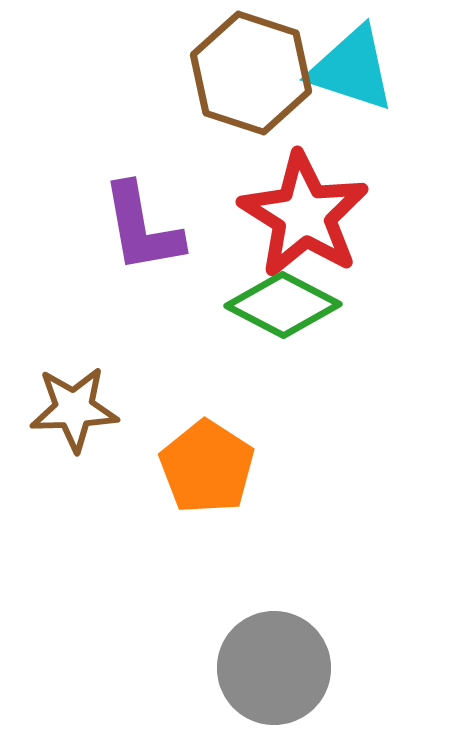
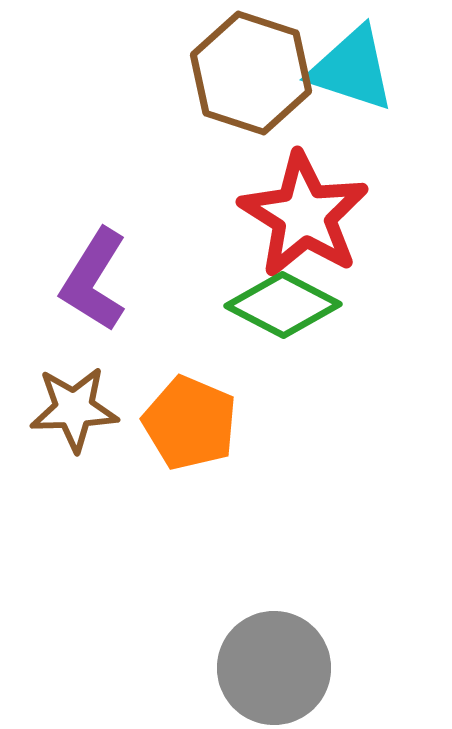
purple L-shape: moved 48 px left, 52 px down; rotated 42 degrees clockwise
orange pentagon: moved 17 px left, 44 px up; rotated 10 degrees counterclockwise
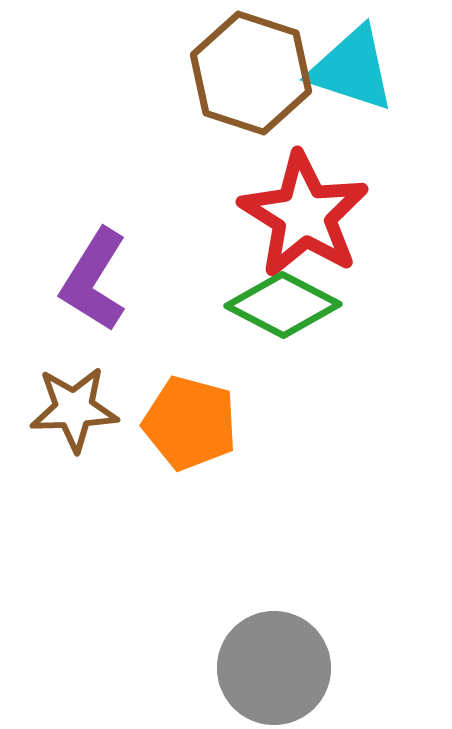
orange pentagon: rotated 8 degrees counterclockwise
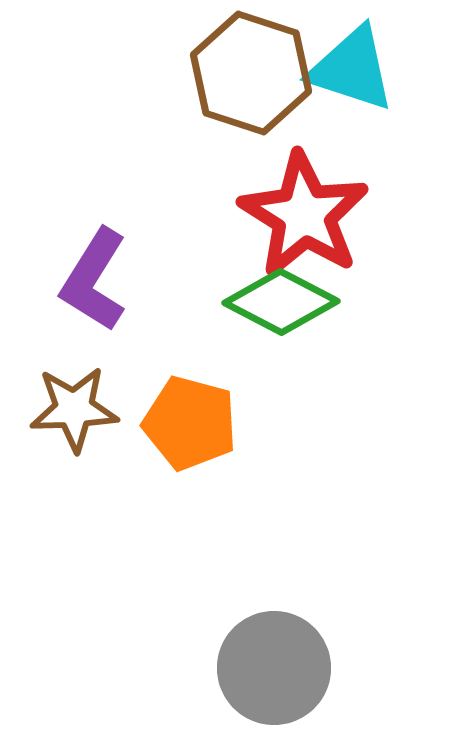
green diamond: moved 2 px left, 3 px up
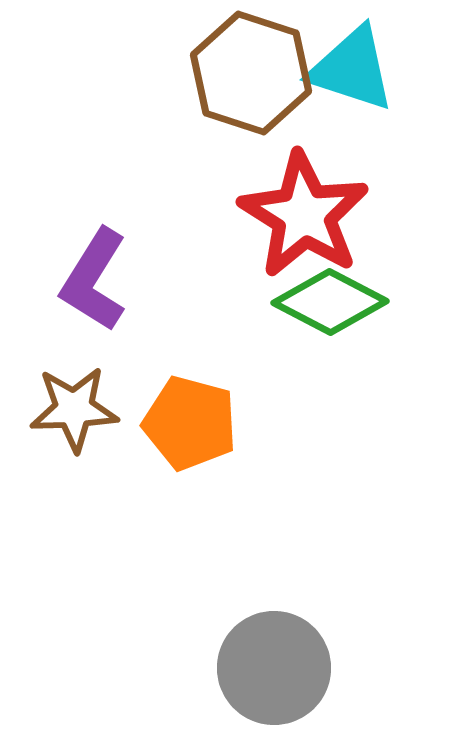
green diamond: moved 49 px right
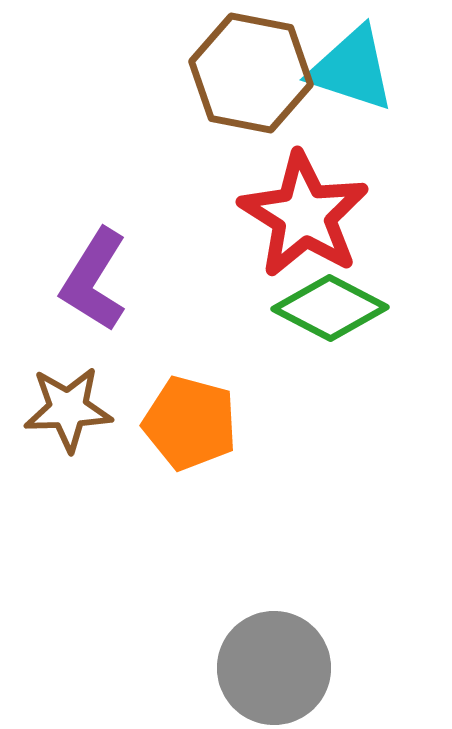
brown hexagon: rotated 7 degrees counterclockwise
green diamond: moved 6 px down
brown star: moved 6 px left
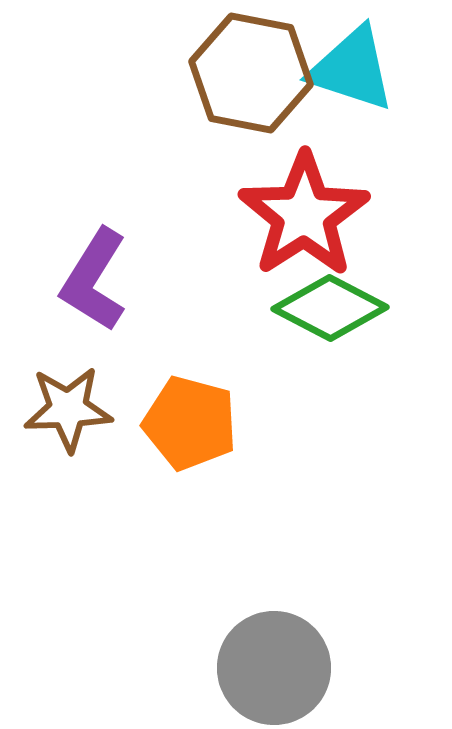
red star: rotated 7 degrees clockwise
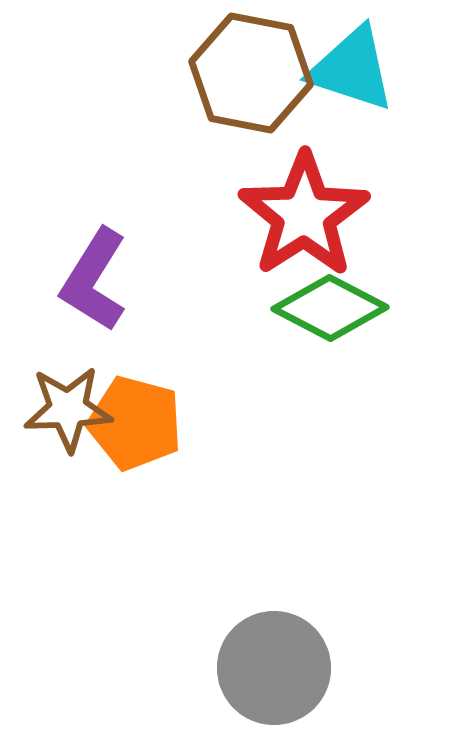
orange pentagon: moved 55 px left
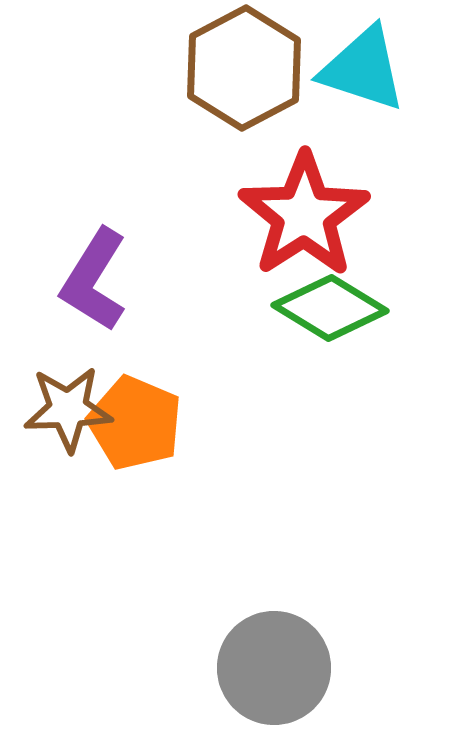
cyan triangle: moved 11 px right
brown hexagon: moved 7 px left, 5 px up; rotated 21 degrees clockwise
green diamond: rotated 4 degrees clockwise
orange pentagon: rotated 8 degrees clockwise
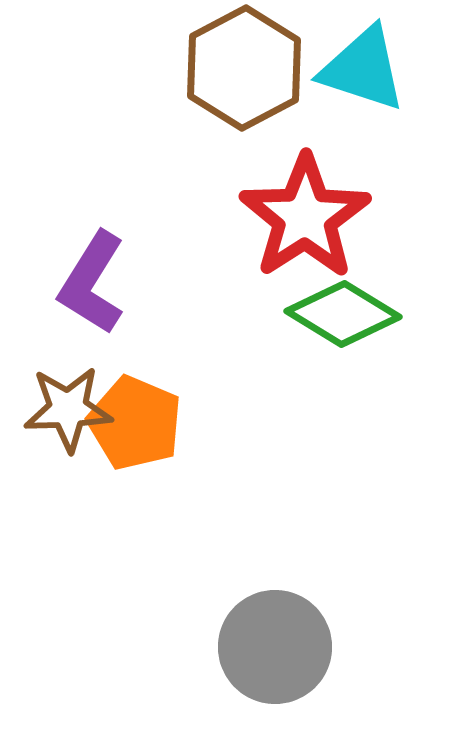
red star: moved 1 px right, 2 px down
purple L-shape: moved 2 px left, 3 px down
green diamond: moved 13 px right, 6 px down
gray circle: moved 1 px right, 21 px up
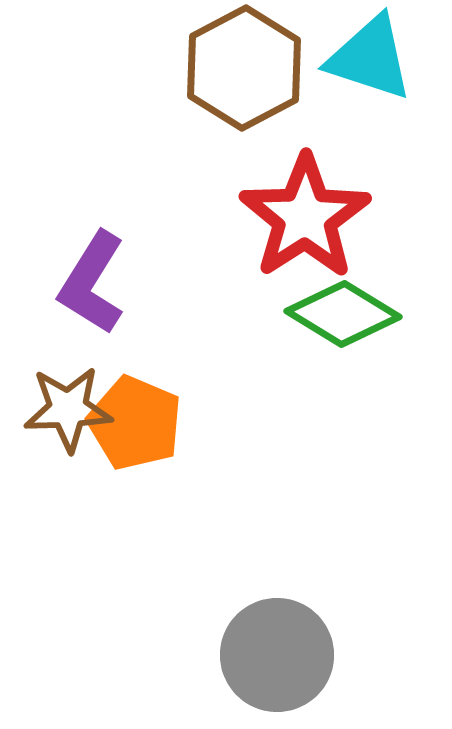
cyan triangle: moved 7 px right, 11 px up
gray circle: moved 2 px right, 8 px down
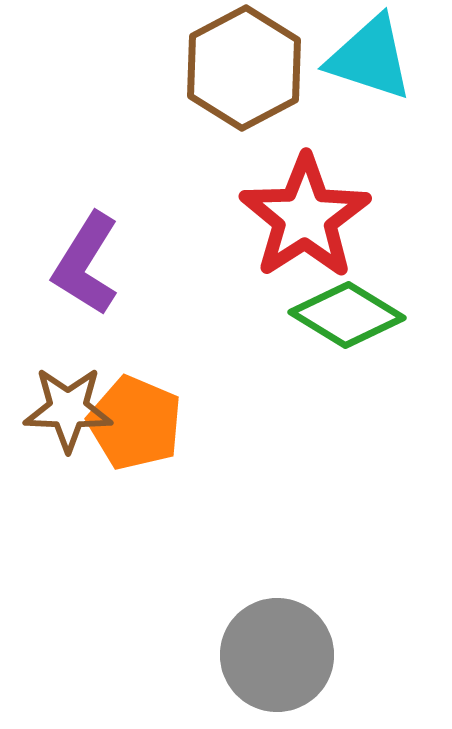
purple L-shape: moved 6 px left, 19 px up
green diamond: moved 4 px right, 1 px down
brown star: rotated 4 degrees clockwise
